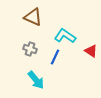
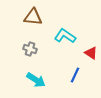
brown triangle: rotated 18 degrees counterclockwise
red triangle: moved 2 px down
blue line: moved 20 px right, 18 px down
cyan arrow: rotated 18 degrees counterclockwise
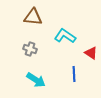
blue line: moved 1 px left, 1 px up; rotated 28 degrees counterclockwise
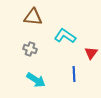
red triangle: rotated 32 degrees clockwise
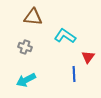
gray cross: moved 5 px left, 2 px up
red triangle: moved 3 px left, 4 px down
cyan arrow: moved 10 px left; rotated 120 degrees clockwise
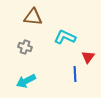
cyan L-shape: moved 1 px down; rotated 10 degrees counterclockwise
blue line: moved 1 px right
cyan arrow: moved 1 px down
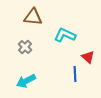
cyan L-shape: moved 2 px up
gray cross: rotated 24 degrees clockwise
red triangle: rotated 24 degrees counterclockwise
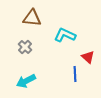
brown triangle: moved 1 px left, 1 px down
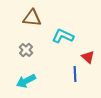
cyan L-shape: moved 2 px left, 1 px down
gray cross: moved 1 px right, 3 px down
